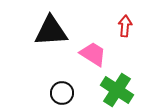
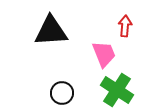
pink trapezoid: moved 11 px right; rotated 36 degrees clockwise
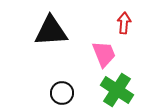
red arrow: moved 1 px left, 3 px up
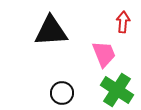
red arrow: moved 1 px left, 1 px up
